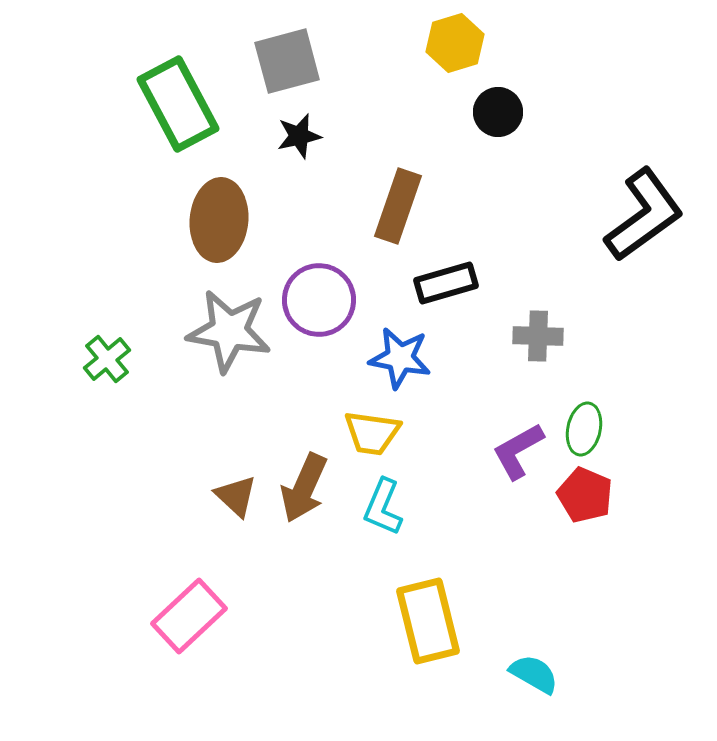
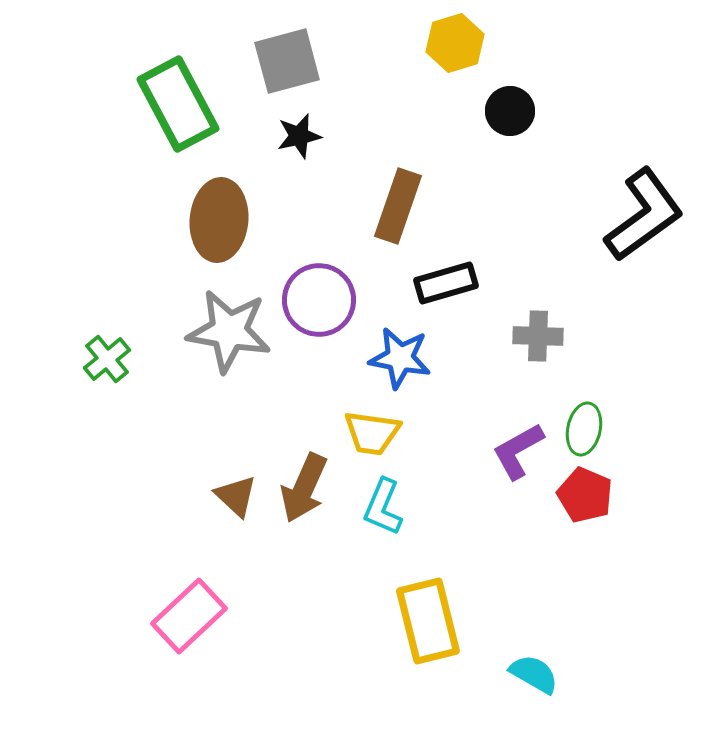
black circle: moved 12 px right, 1 px up
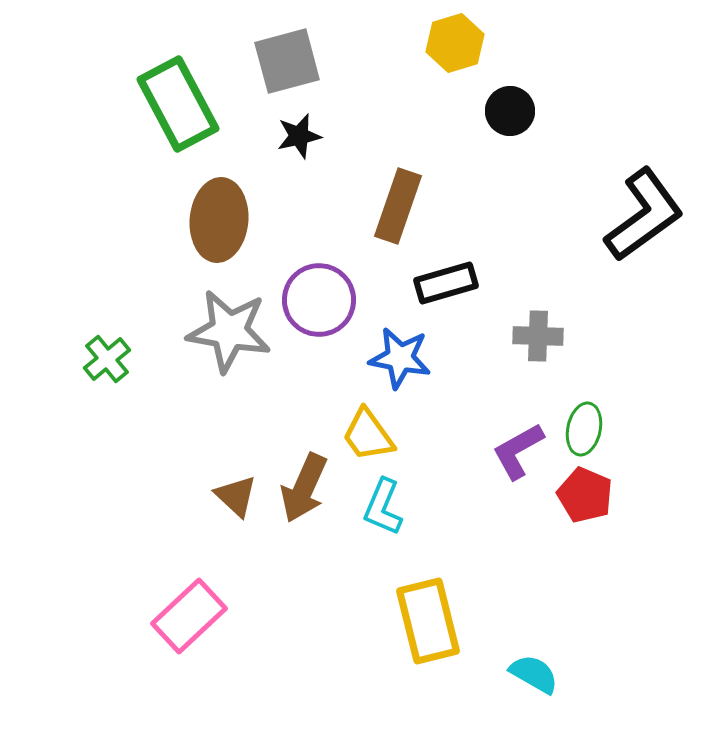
yellow trapezoid: moved 4 px left, 2 px down; rotated 46 degrees clockwise
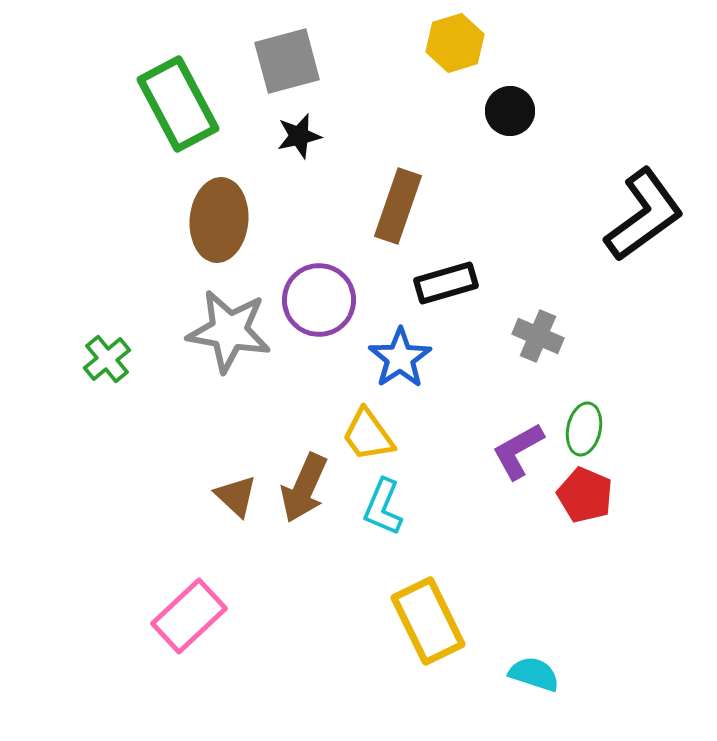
gray cross: rotated 21 degrees clockwise
blue star: rotated 28 degrees clockwise
yellow rectangle: rotated 12 degrees counterclockwise
cyan semicircle: rotated 12 degrees counterclockwise
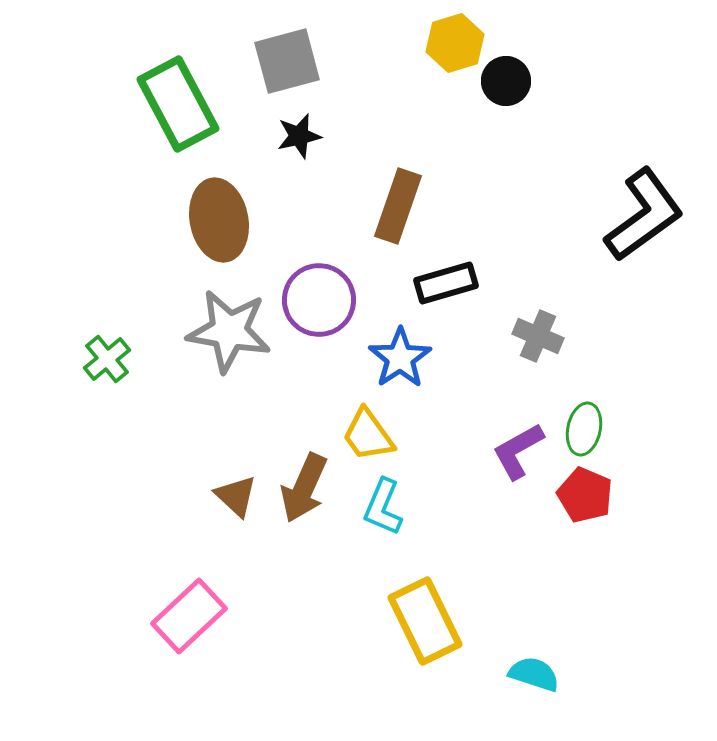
black circle: moved 4 px left, 30 px up
brown ellipse: rotated 16 degrees counterclockwise
yellow rectangle: moved 3 px left
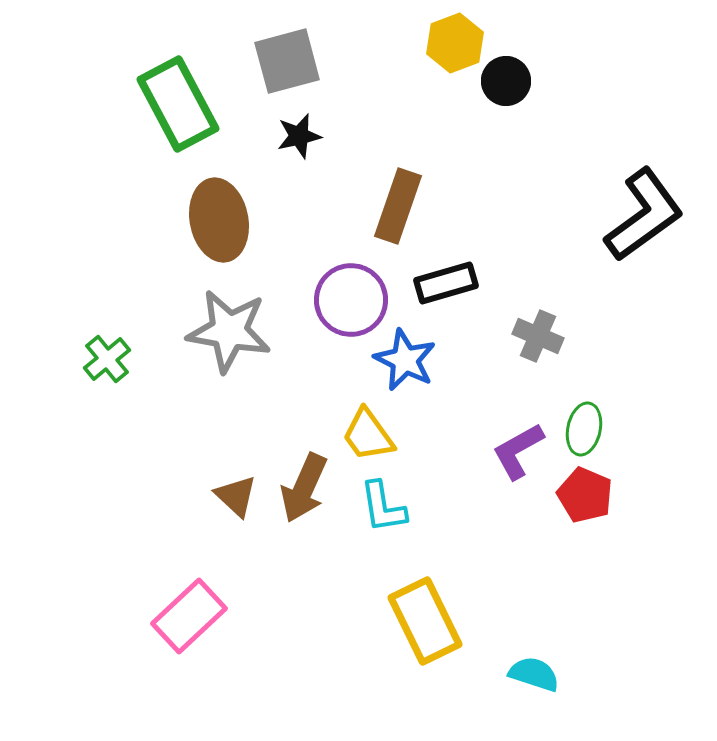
yellow hexagon: rotated 4 degrees counterclockwise
purple circle: moved 32 px right
blue star: moved 5 px right, 2 px down; rotated 12 degrees counterclockwise
cyan L-shape: rotated 32 degrees counterclockwise
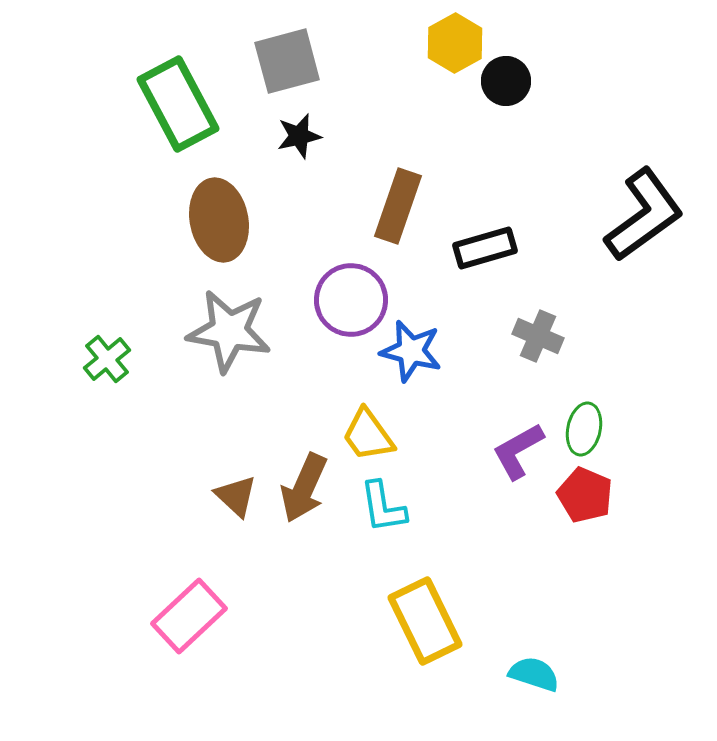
yellow hexagon: rotated 8 degrees counterclockwise
black rectangle: moved 39 px right, 35 px up
blue star: moved 6 px right, 9 px up; rotated 12 degrees counterclockwise
